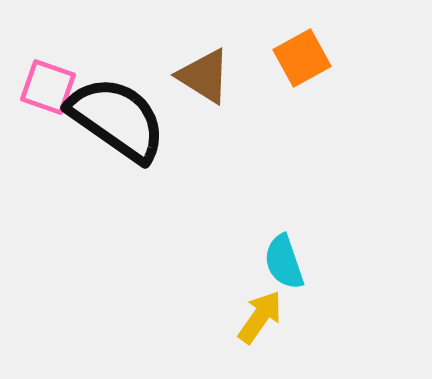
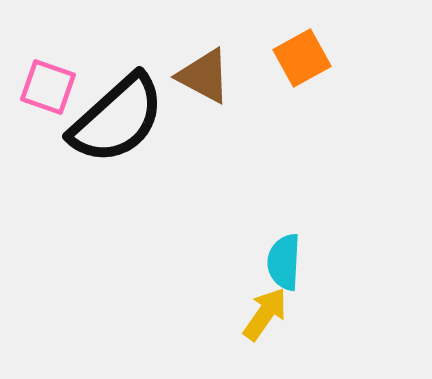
brown triangle: rotated 4 degrees counterclockwise
black semicircle: rotated 103 degrees clockwise
cyan semicircle: rotated 22 degrees clockwise
yellow arrow: moved 5 px right, 3 px up
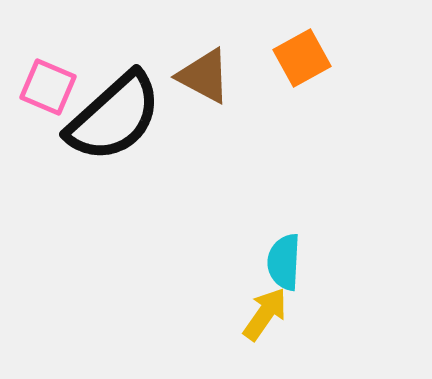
pink square: rotated 4 degrees clockwise
black semicircle: moved 3 px left, 2 px up
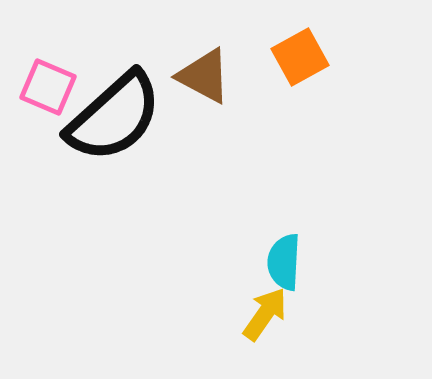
orange square: moved 2 px left, 1 px up
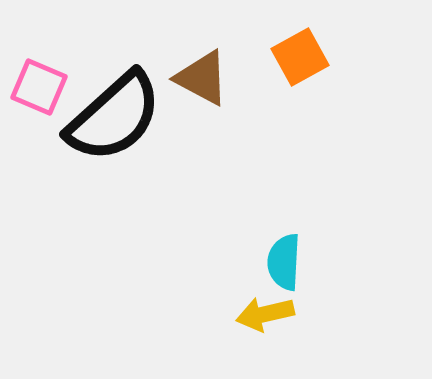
brown triangle: moved 2 px left, 2 px down
pink square: moved 9 px left
yellow arrow: rotated 138 degrees counterclockwise
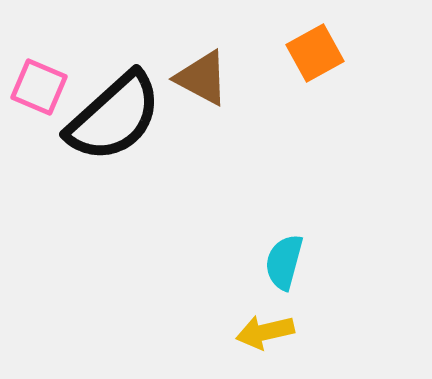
orange square: moved 15 px right, 4 px up
cyan semicircle: rotated 12 degrees clockwise
yellow arrow: moved 18 px down
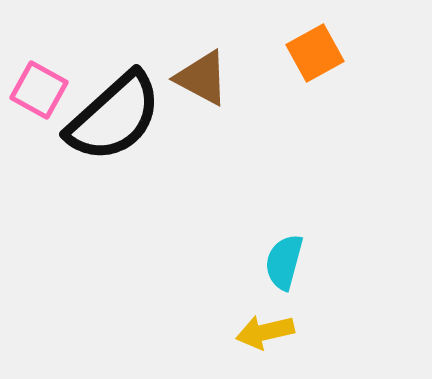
pink square: moved 3 px down; rotated 6 degrees clockwise
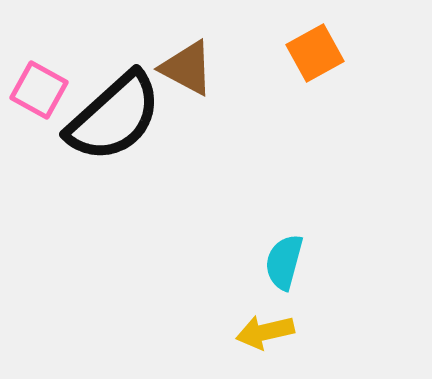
brown triangle: moved 15 px left, 10 px up
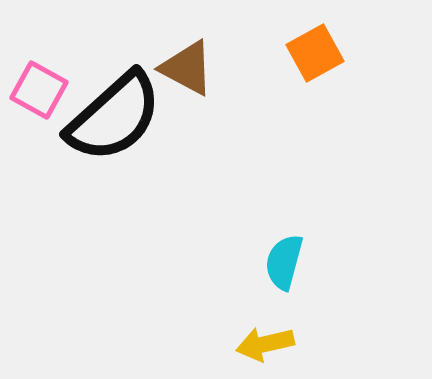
yellow arrow: moved 12 px down
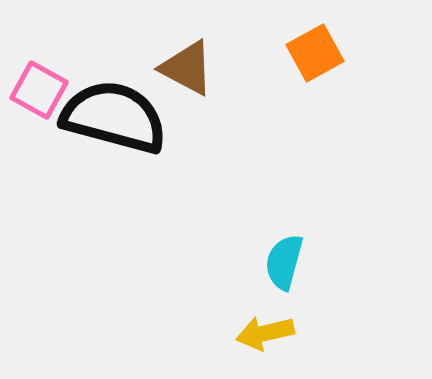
black semicircle: rotated 123 degrees counterclockwise
yellow arrow: moved 11 px up
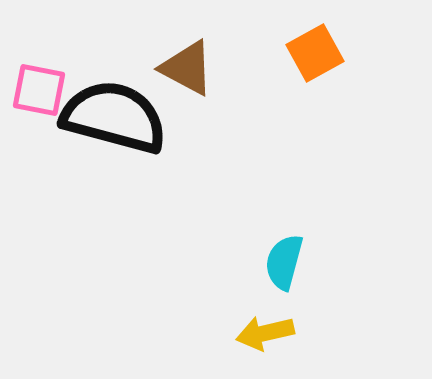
pink square: rotated 18 degrees counterclockwise
